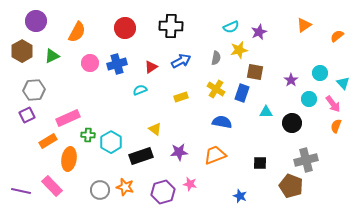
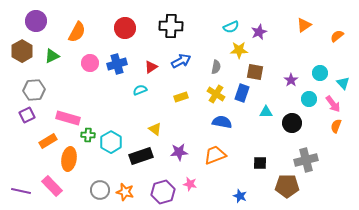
yellow star at (239, 50): rotated 12 degrees clockwise
gray semicircle at (216, 58): moved 9 px down
yellow cross at (216, 89): moved 5 px down
pink rectangle at (68, 118): rotated 40 degrees clockwise
brown pentagon at (291, 186): moved 4 px left; rotated 20 degrees counterclockwise
orange star at (125, 187): moved 5 px down
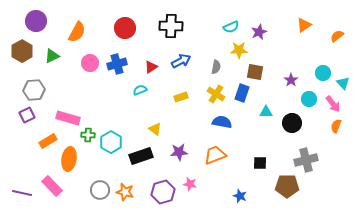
cyan circle at (320, 73): moved 3 px right
purple line at (21, 191): moved 1 px right, 2 px down
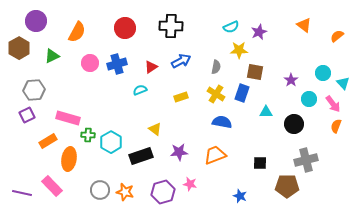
orange triangle at (304, 25): rotated 49 degrees counterclockwise
brown hexagon at (22, 51): moved 3 px left, 3 px up
black circle at (292, 123): moved 2 px right, 1 px down
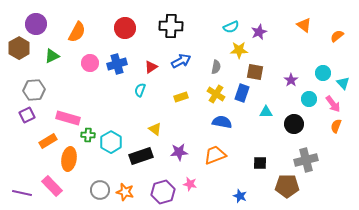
purple circle at (36, 21): moved 3 px down
cyan semicircle at (140, 90): rotated 48 degrees counterclockwise
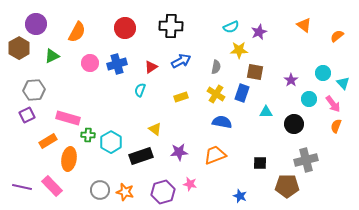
purple line at (22, 193): moved 6 px up
